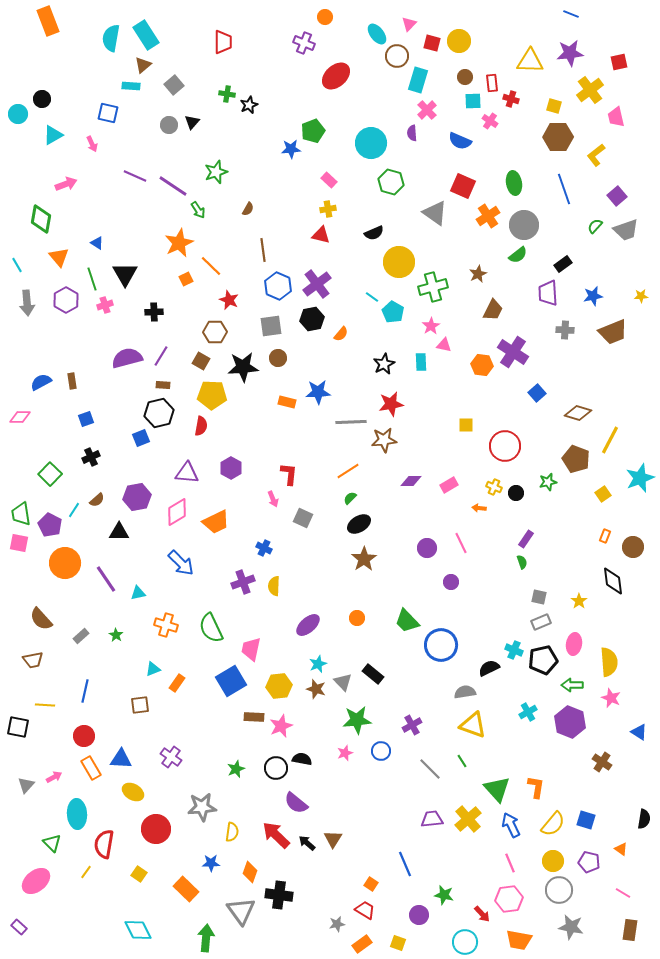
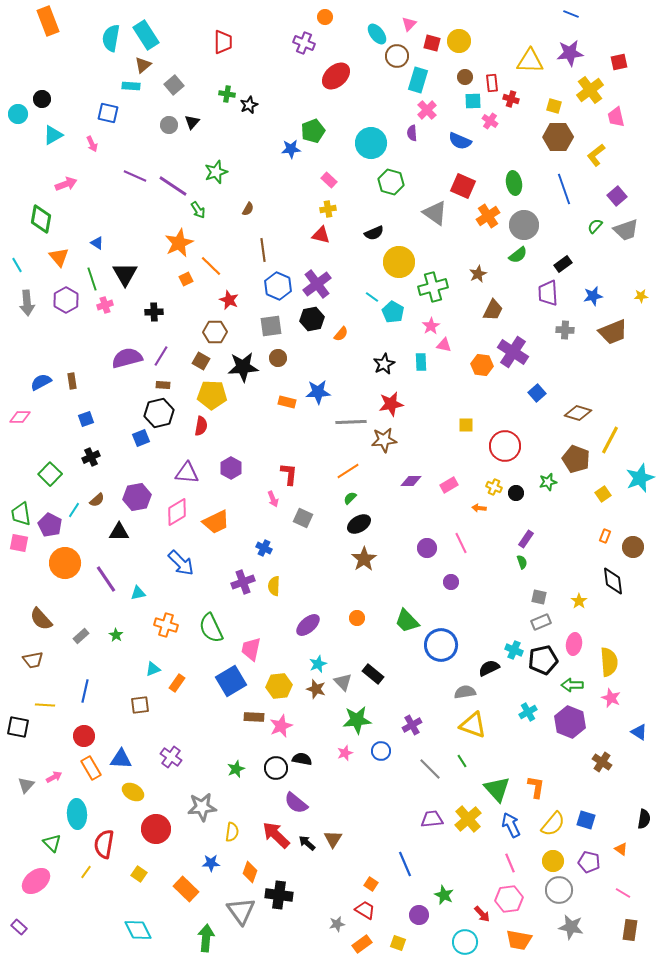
green star at (444, 895): rotated 12 degrees clockwise
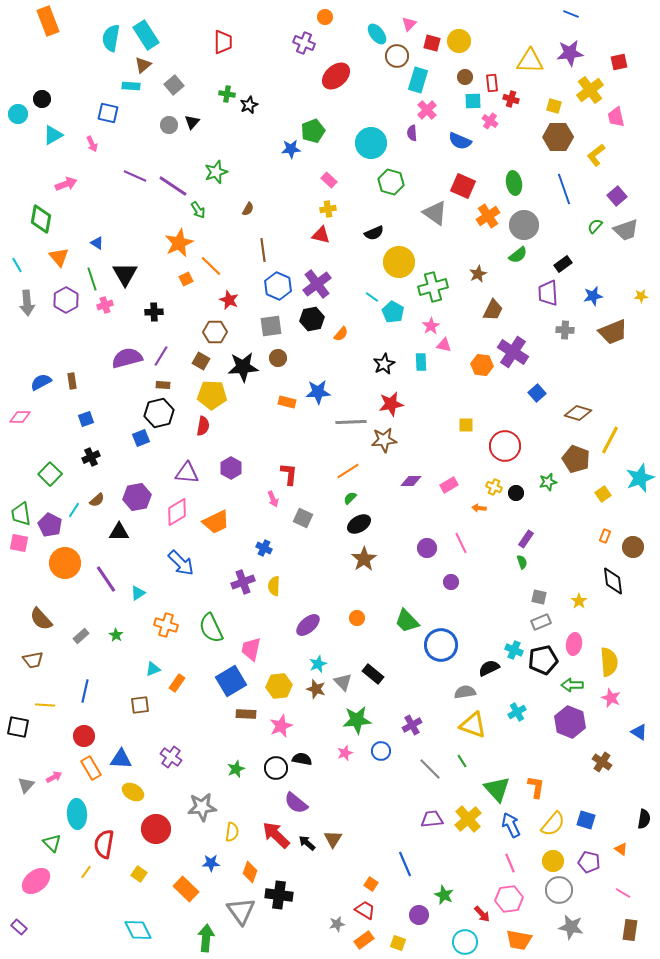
red semicircle at (201, 426): moved 2 px right
cyan triangle at (138, 593): rotated 21 degrees counterclockwise
cyan cross at (528, 712): moved 11 px left
brown rectangle at (254, 717): moved 8 px left, 3 px up
orange rectangle at (362, 944): moved 2 px right, 4 px up
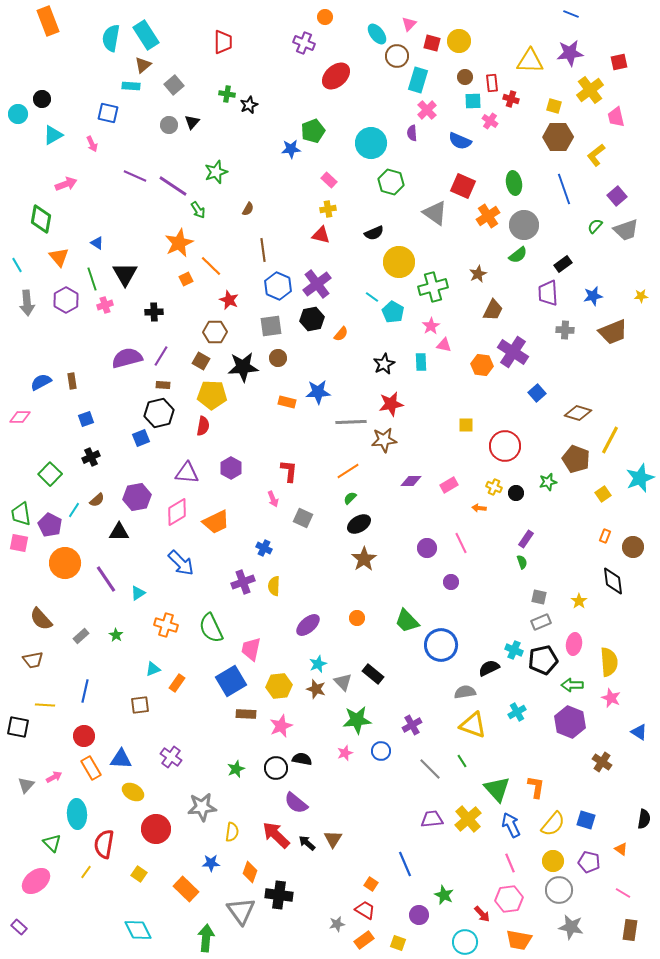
red L-shape at (289, 474): moved 3 px up
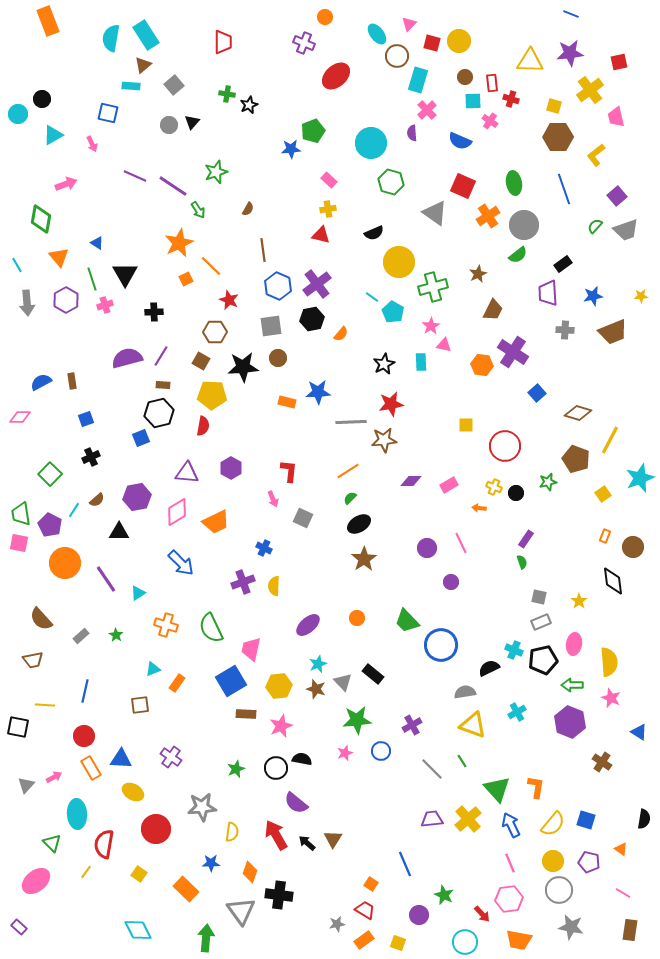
gray line at (430, 769): moved 2 px right
red arrow at (276, 835): rotated 16 degrees clockwise
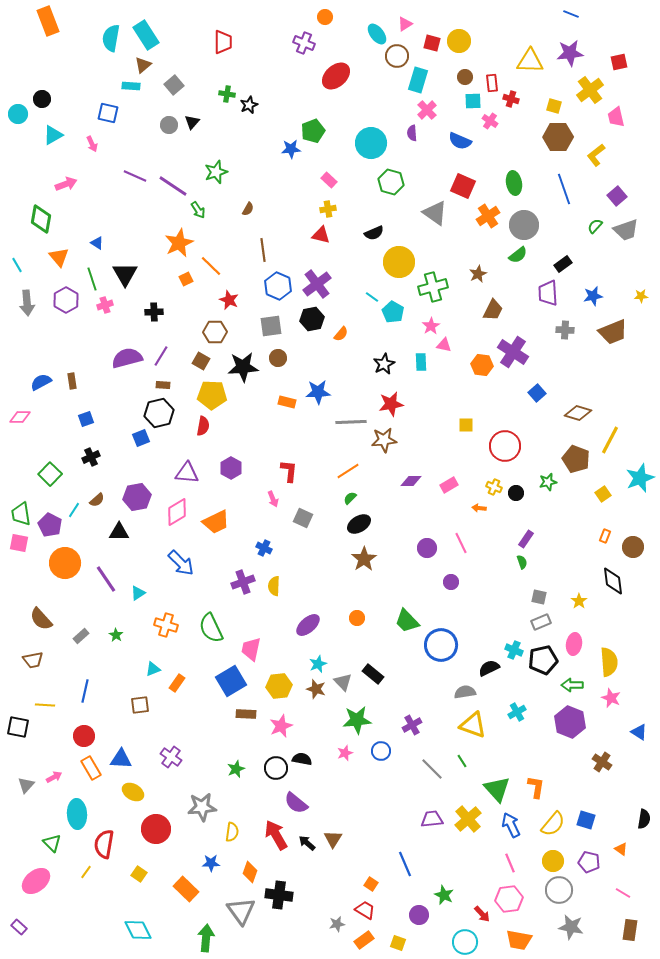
pink triangle at (409, 24): moved 4 px left; rotated 14 degrees clockwise
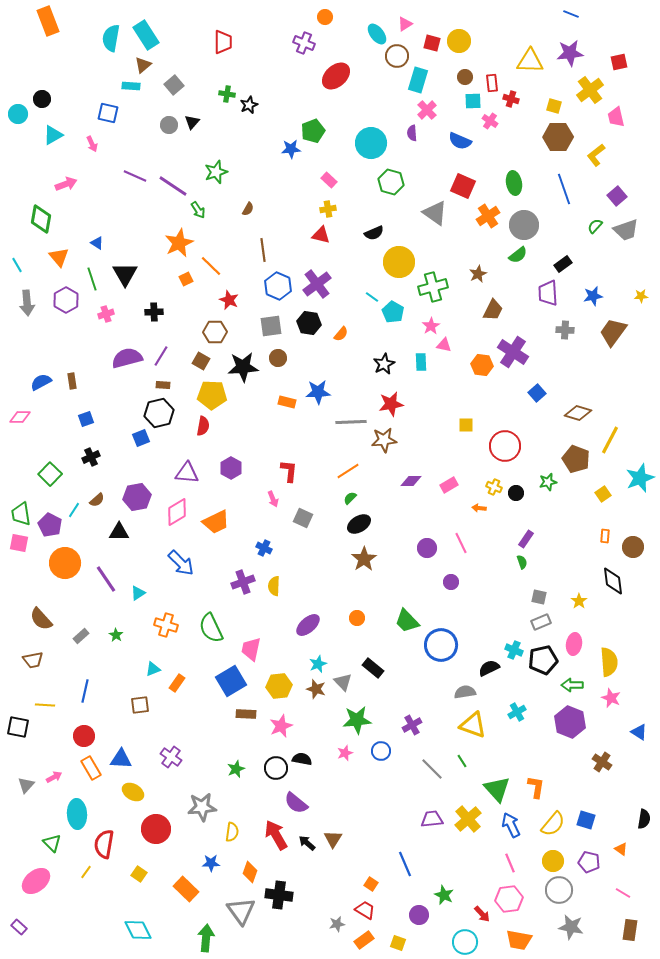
pink cross at (105, 305): moved 1 px right, 9 px down
black hexagon at (312, 319): moved 3 px left, 4 px down; rotated 20 degrees clockwise
brown trapezoid at (613, 332): rotated 148 degrees clockwise
orange rectangle at (605, 536): rotated 16 degrees counterclockwise
black rectangle at (373, 674): moved 6 px up
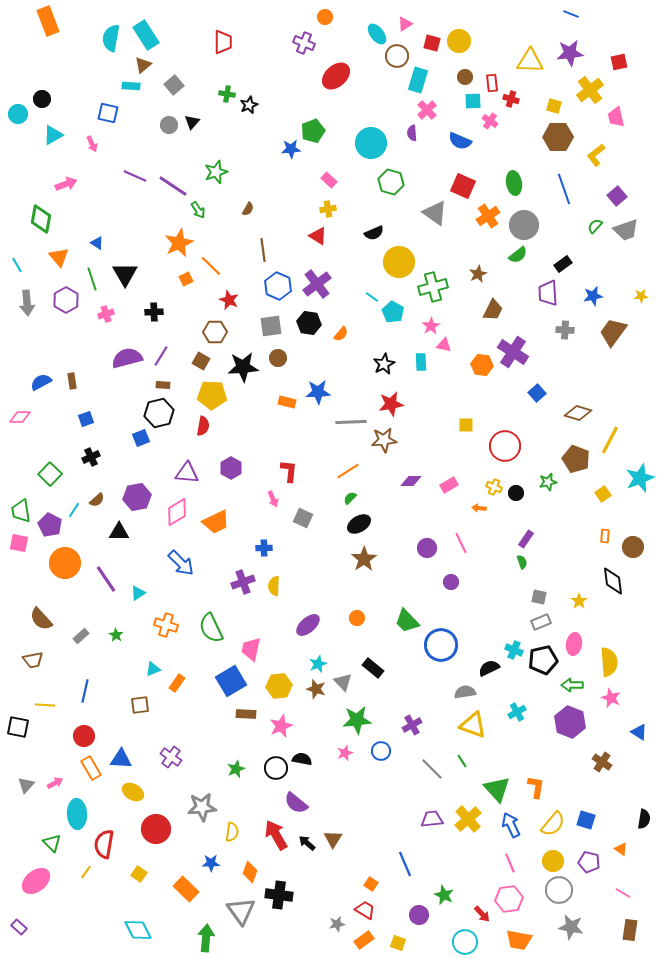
red triangle at (321, 235): moved 3 px left, 1 px down; rotated 18 degrees clockwise
green trapezoid at (21, 514): moved 3 px up
blue cross at (264, 548): rotated 28 degrees counterclockwise
pink arrow at (54, 777): moved 1 px right, 6 px down
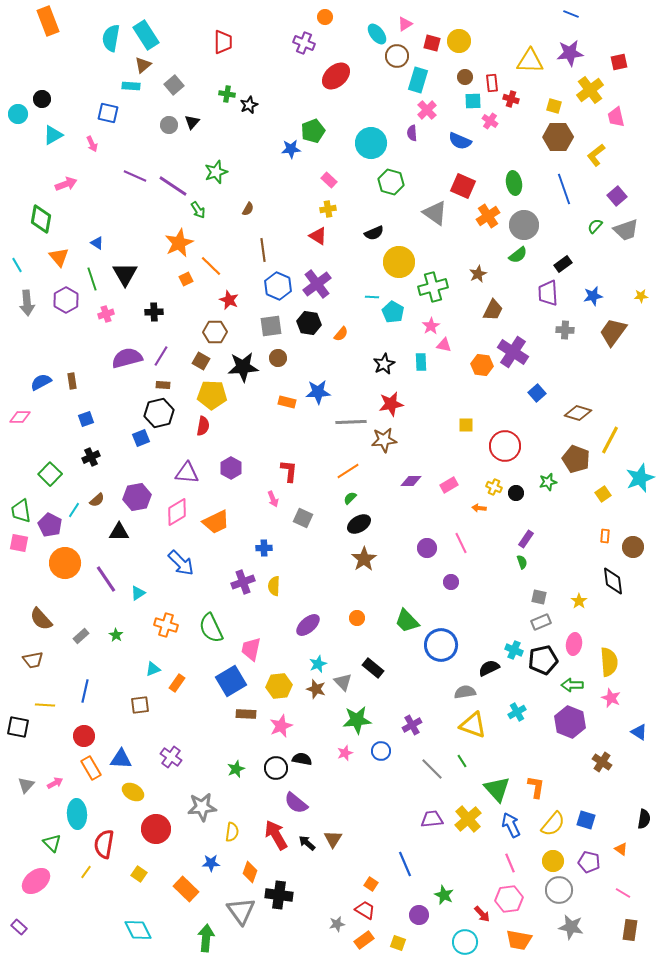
cyan line at (372, 297): rotated 32 degrees counterclockwise
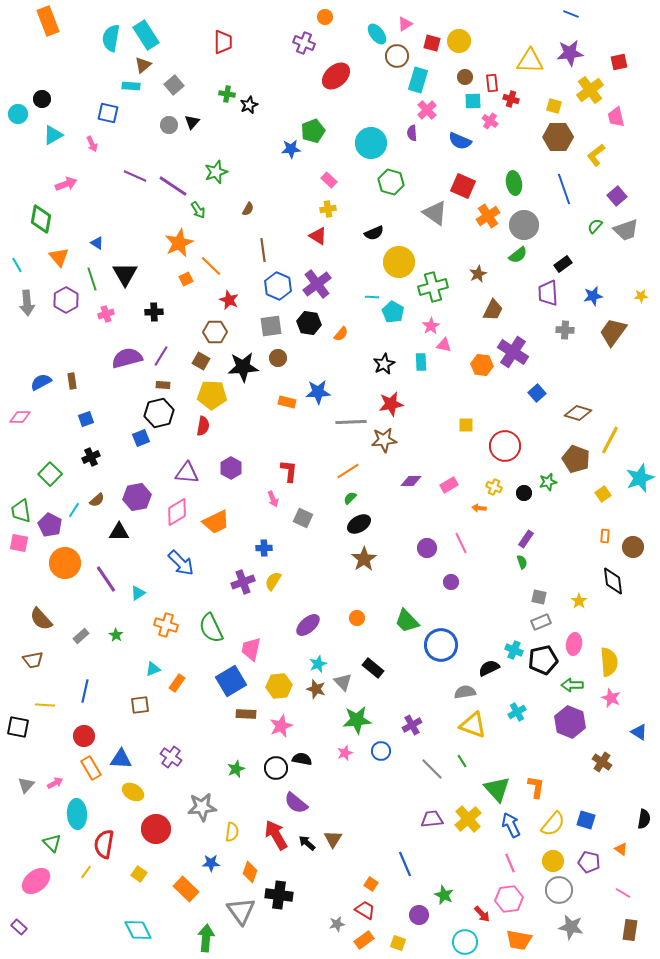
black circle at (516, 493): moved 8 px right
yellow semicircle at (274, 586): moved 1 px left, 5 px up; rotated 30 degrees clockwise
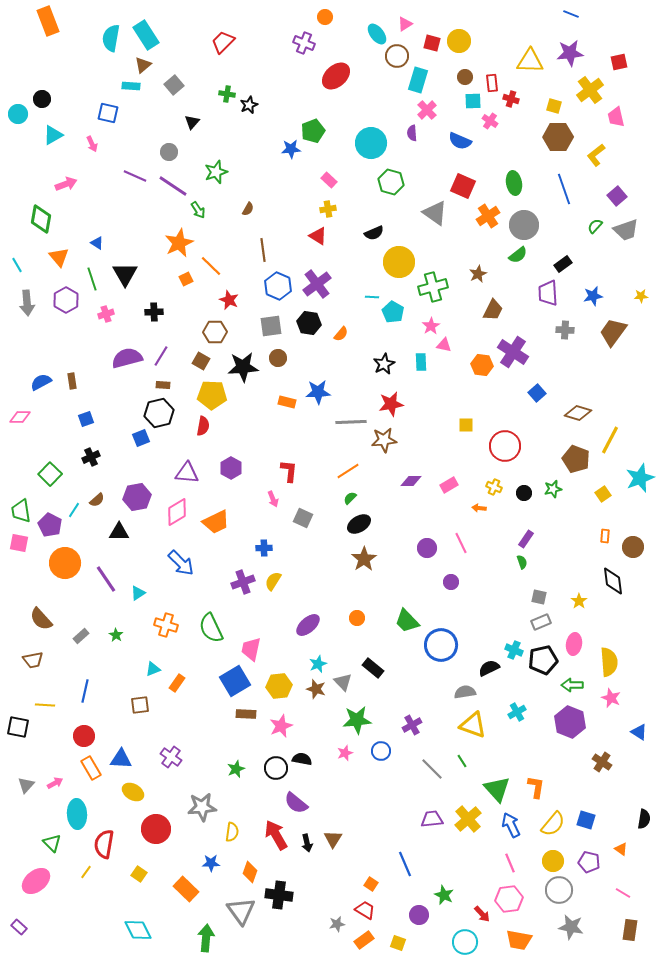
red trapezoid at (223, 42): rotated 135 degrees counterclockwise
gray circle at (169, 125): moved 27 px down
green star at (548, 482): moved 5 px right, 7 px down
blue square at (231, 681): moved 4 px right
black arrow at (307, 843): rotated 144 degrees counterclockwise
